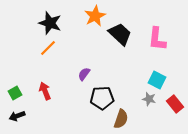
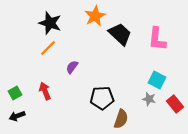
purple semicircle: moved 12 px left, 7 px up
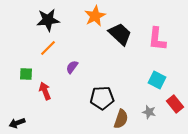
black star: moved 2 px left, 3 px up; rotated 25 degrees counterclockwise
green square: moved 11 px right, 19 px up; rotated 32 degrees clockwise
gray star: moved 13 px down
black arrow: moved 7 px down
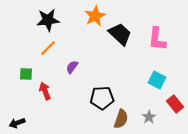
gray star: moved 5 px down; rotated 24 degrees clockwise
